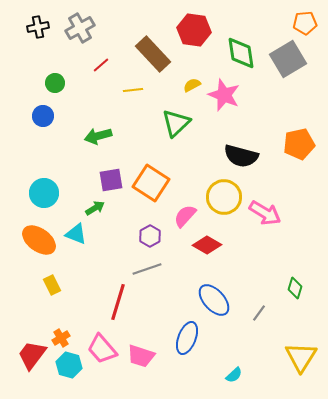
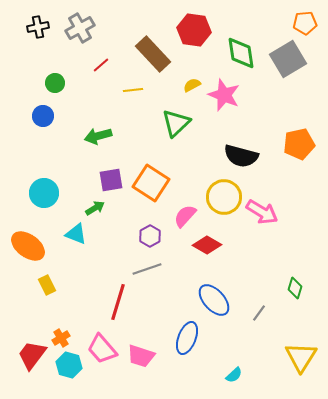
pink arrow at (265, 213): moved 3 px left, 1 px up
orange ellipse at (39, 240): moved 11 px left, 6 px down
yellow rectangle at (52, 285): moved 5 px left
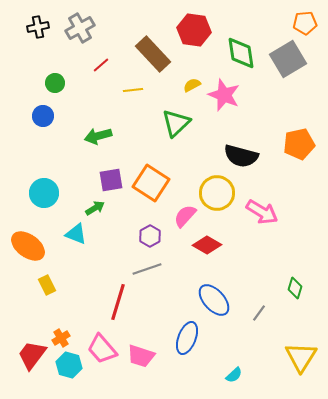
yellow circle at (224, 197): moved 7 px left, 4 px up
